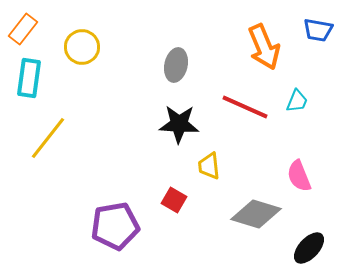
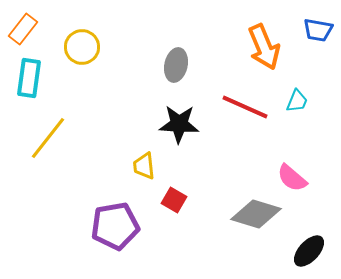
yellow trapezoid: moved 65 px left
pink semicircle: moved 7 px left, 2 px down; rotated 28 degrees counterclockwise
black ellipse: moved 3 px down
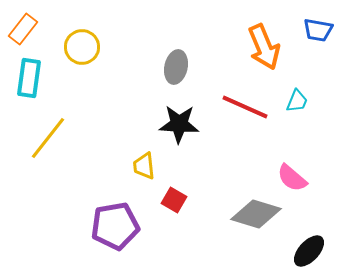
gray ellipse: moved 2 px down
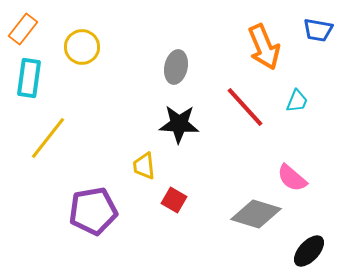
red line: rotated 24 degrees clockwise
purple pentagon: moved 22 px left, 15 px up
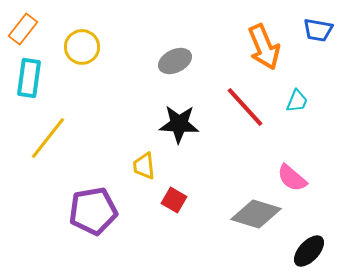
gray ellipse: moved 1 px left, 6 px up; rotated 52 degrees clockwise
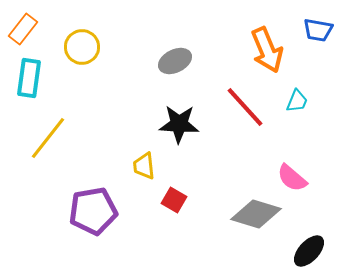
orange arrow: moved 3 px right, 3 px down
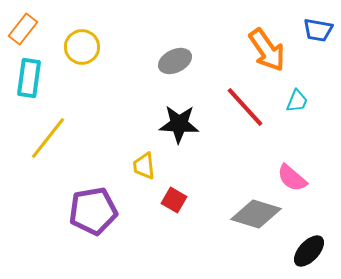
orange arrow: rotated 12 degrees counterclockwise
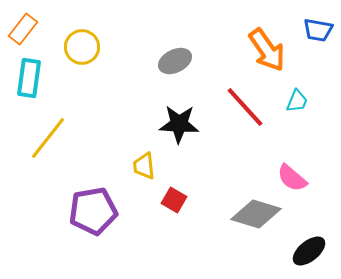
black ellipse: rotated 8 degrees clockwise
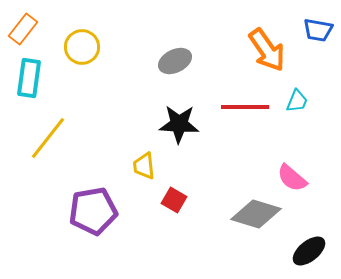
red line: rotated 48 degrees counterclockwise
